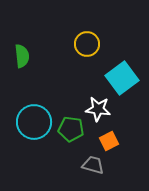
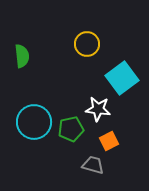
green pentagon: rotated 20 degrees counterclockwise
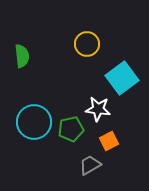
gray trapezoid: moved 3 px left; rotated 45 degrees counterclockwise
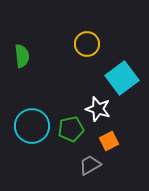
white star: rotated 10 degrees clockwise
cyan circle: moved 2 px left, 4 px down
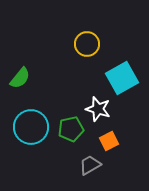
green semicircle: moved 2 px left, 22 px down; rotated 45 degrees clockwise
cyan square: rotated 8 degrees clockwise
cyan circle: moved 1 px left, 1 px down
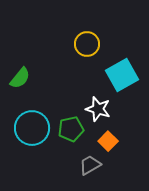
cyan square: moved 3 px up
cyan circle: moved 1 px right, 1 px down
orange square: moved 1 px left; rotated 18 degrees counterclockwise
